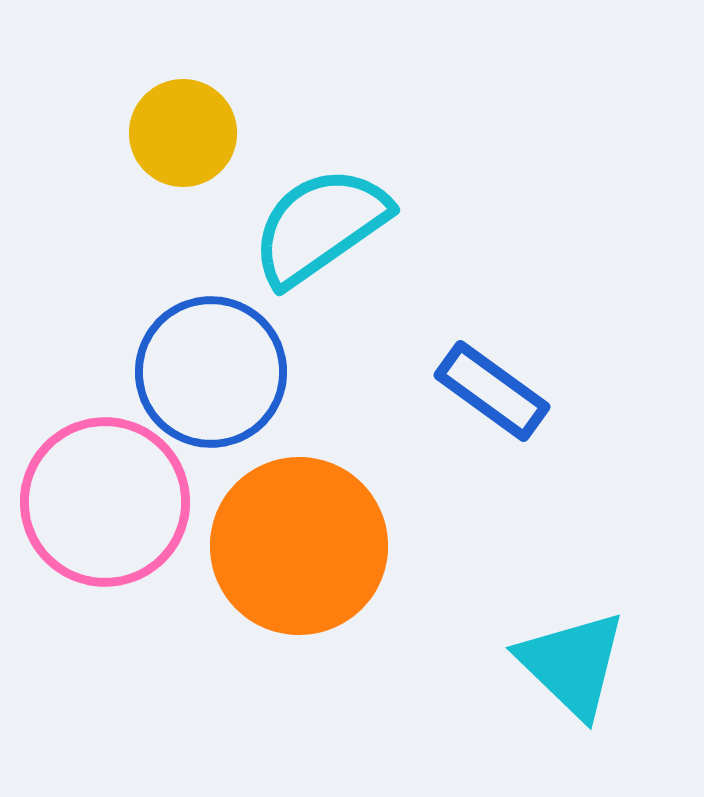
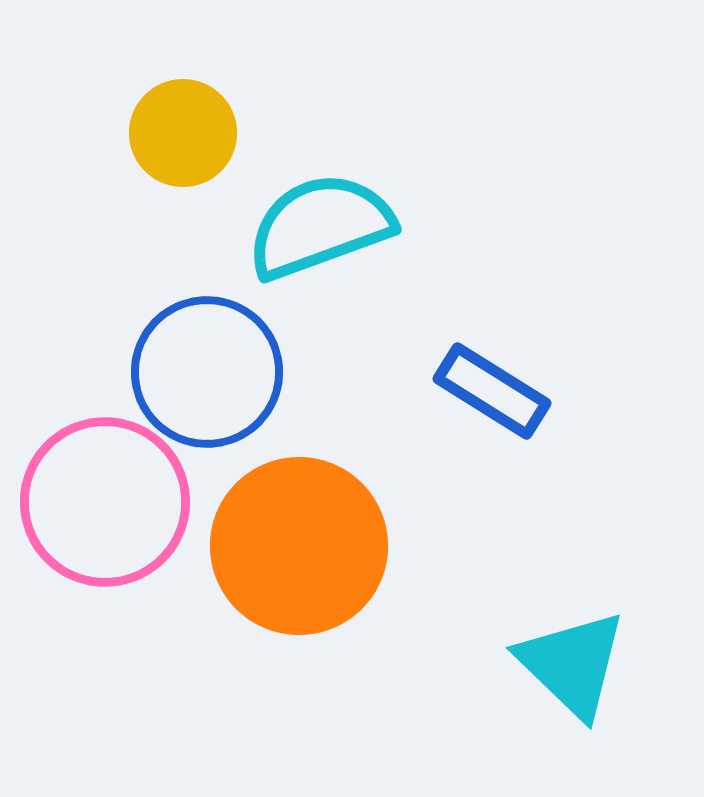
cyan semicircle: rotated 15 degrees clockwise
blue circle: moved 4 px left
blue rectangle: rotated 4 degrees counterclockwise
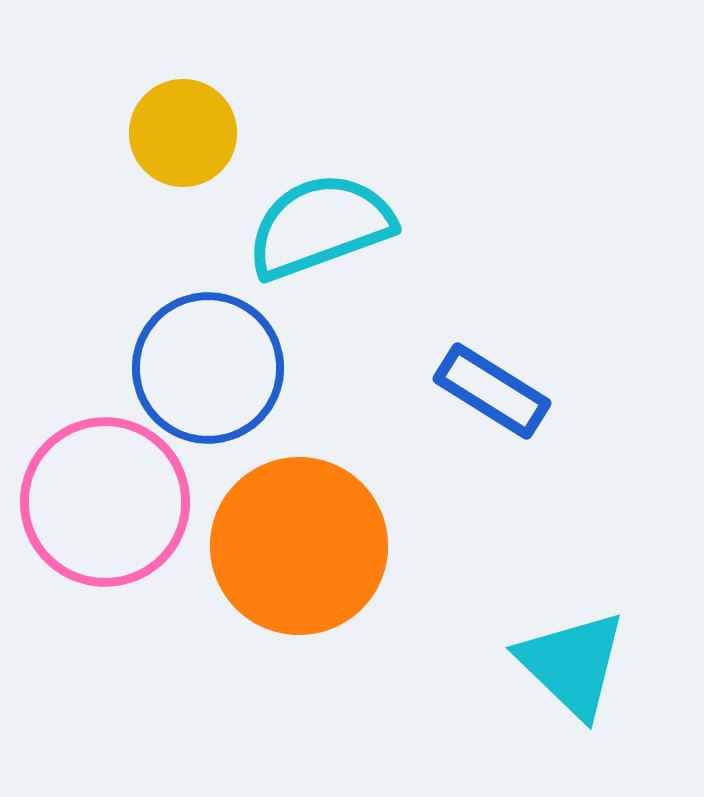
blue circle: moved 1 px right, 4 px up
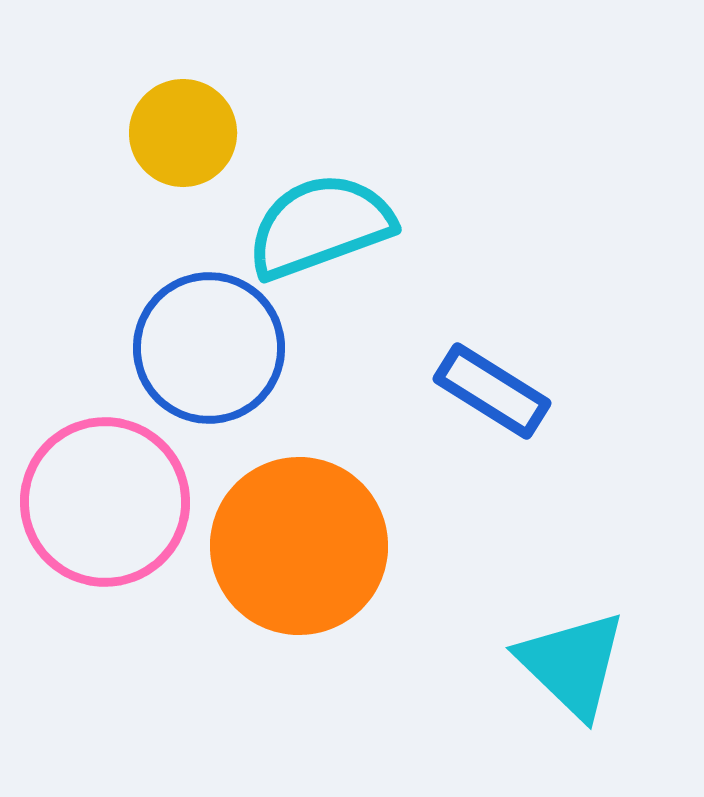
blue circle: moved 1 px right, 20 px up
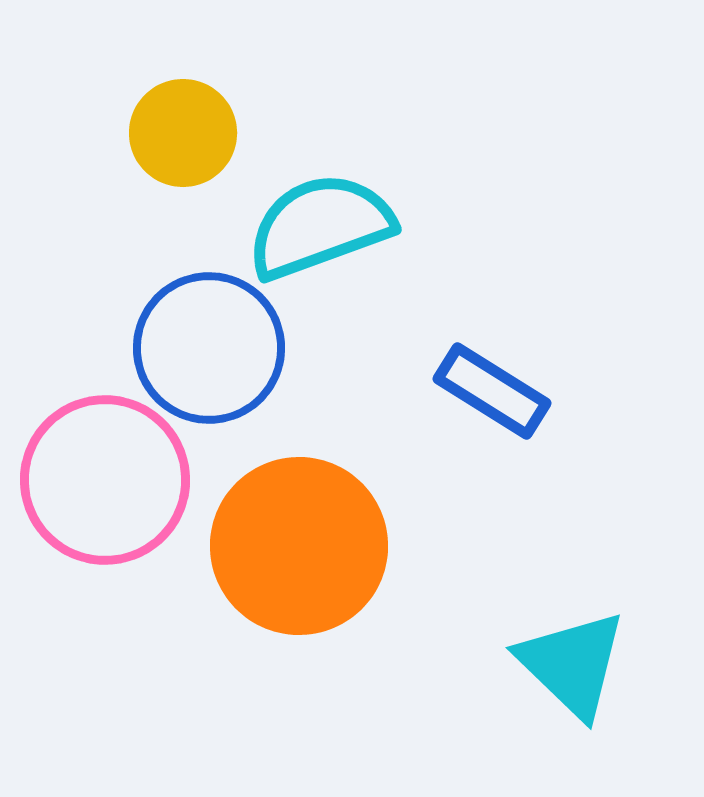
pink circle: moved 22 px up
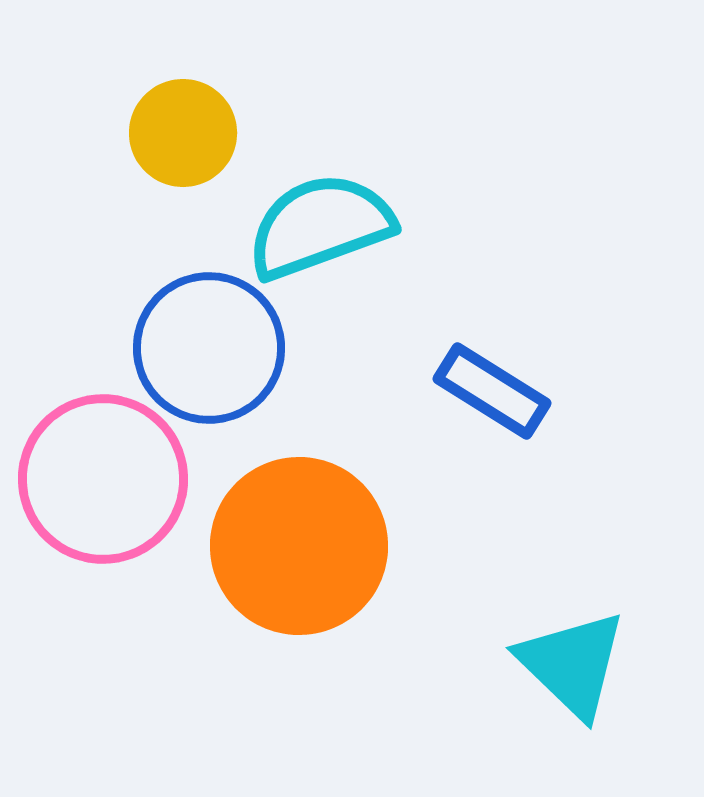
pink circle: moved 2 px left, 1 px up
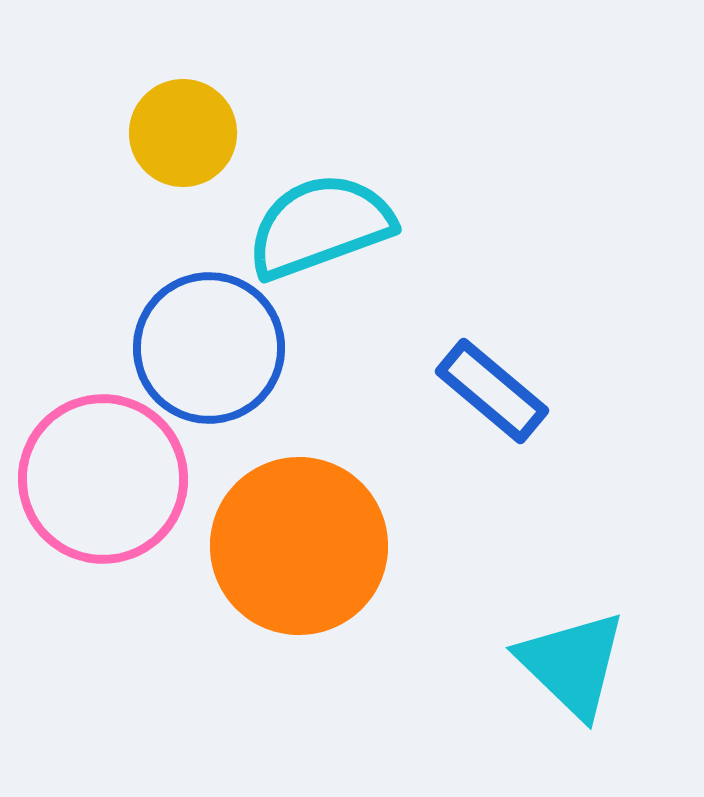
blue rectangle: rotated 8 degrees clockwise
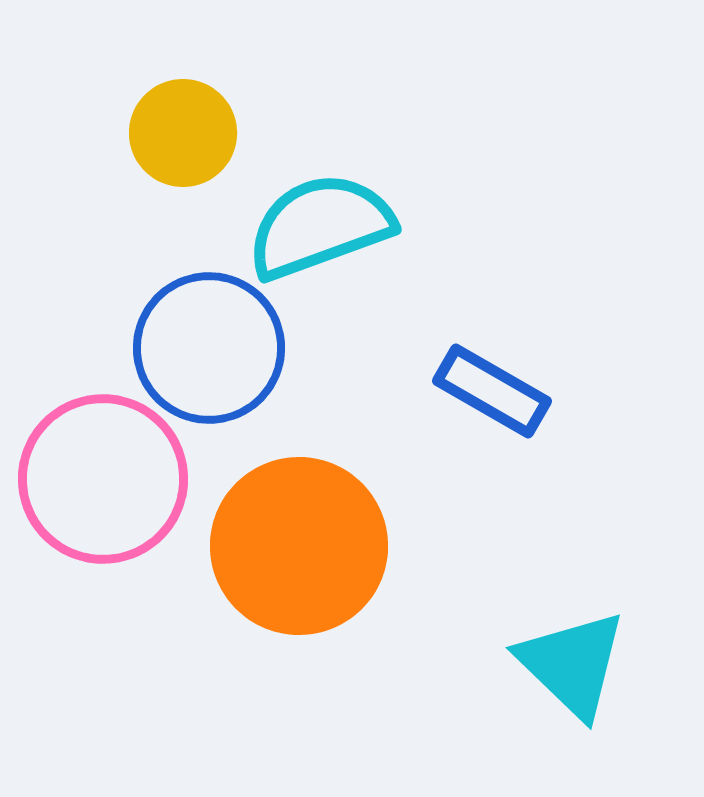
blue rectangle: rotated 10 degrees counterclockwise
